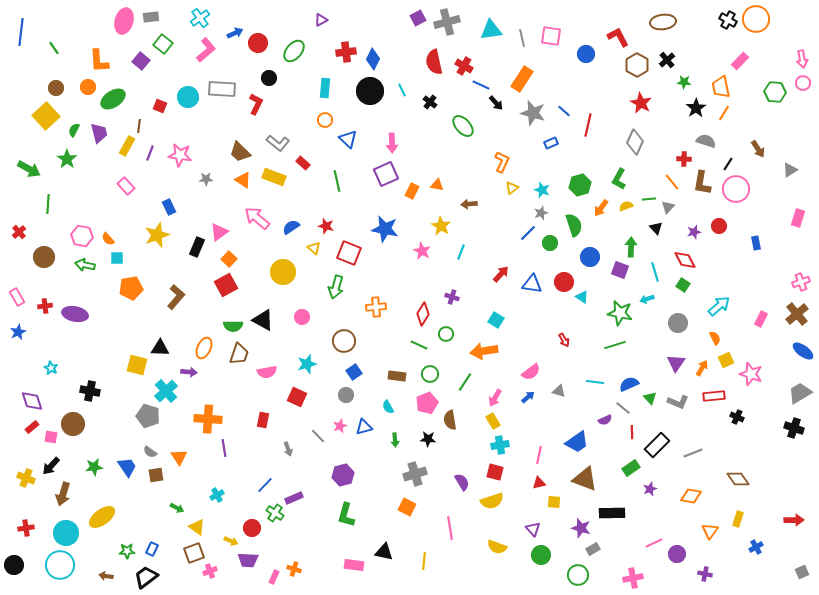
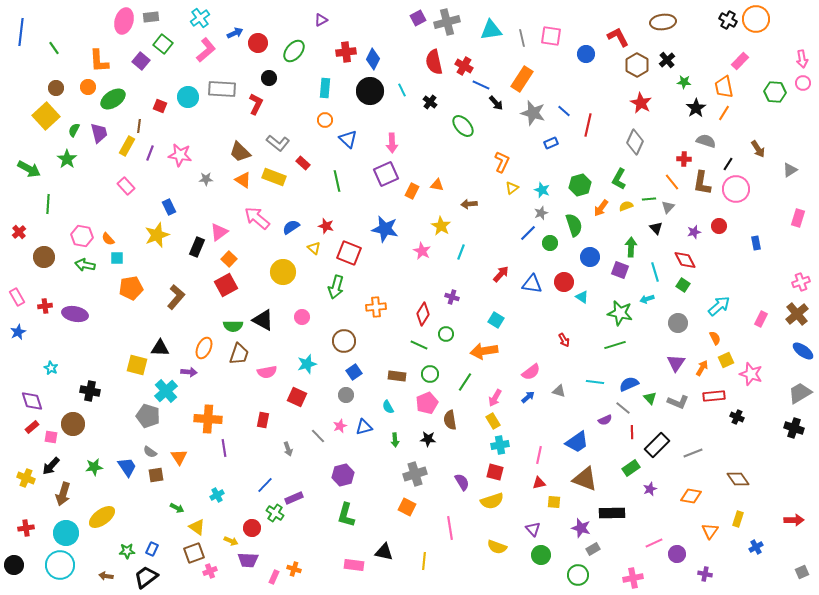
orange trapezoid at (721, 87): moved 3 px right
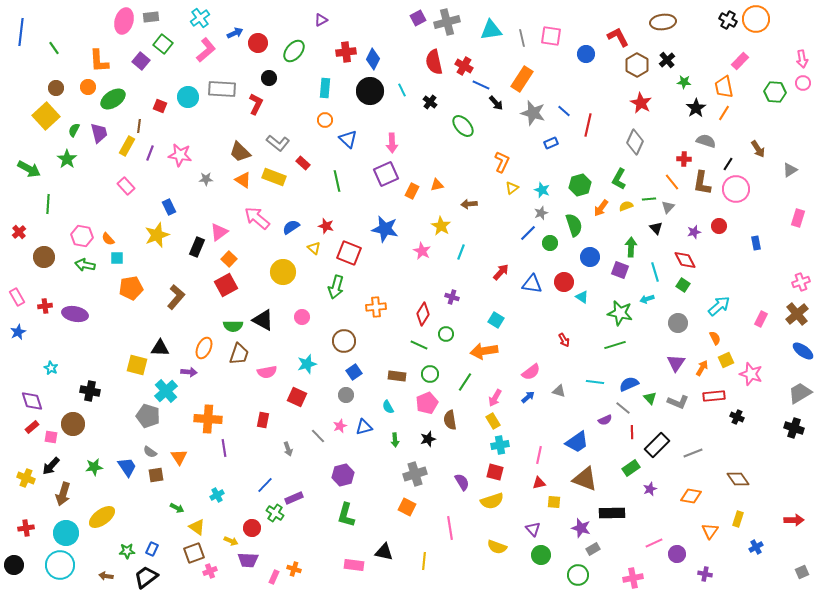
orange triangle at (437, 185): rotated 24 degrees counterclockwise
red arrow at (501, 274): moved 2 px up
black star at (428, 439): rotated 21 degrees counterclockwise
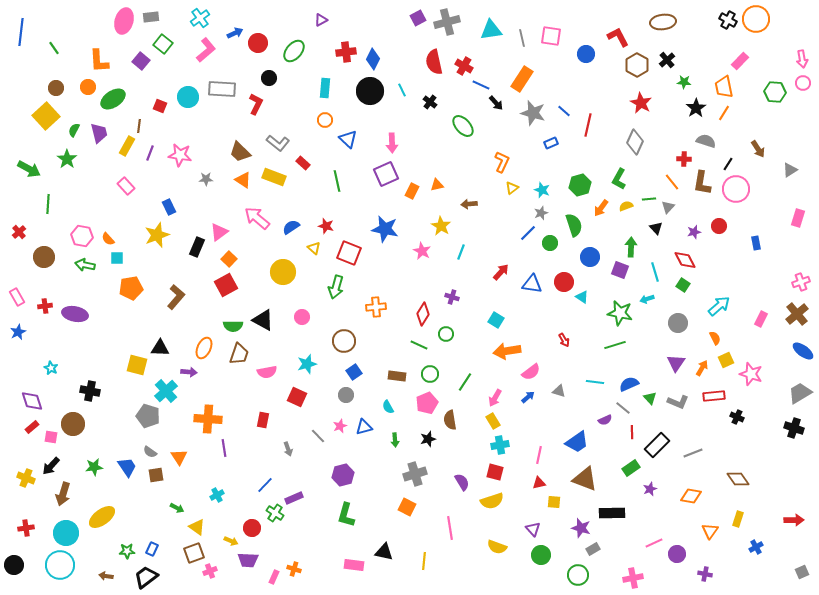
orange arrow at (484, 351): moved 23 px right
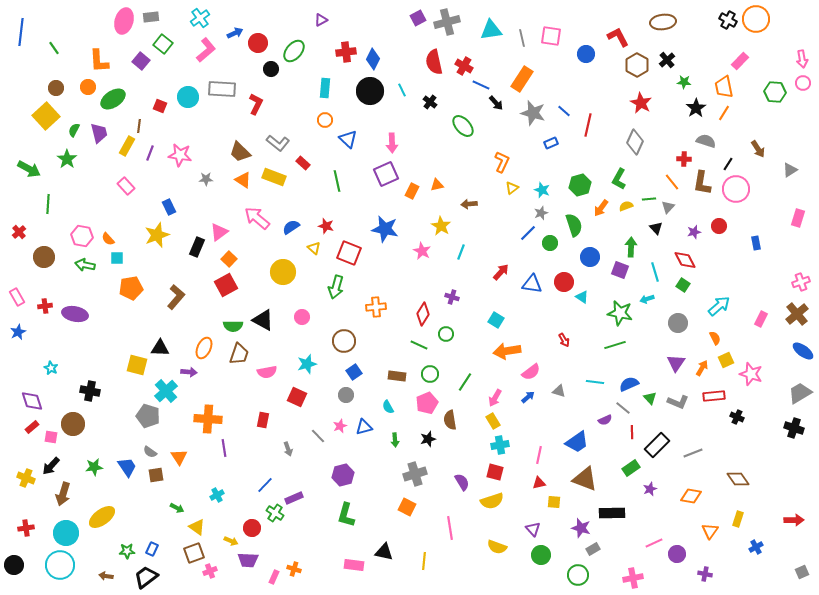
black circle at (269, 78): moved 2 px right, 9 px up
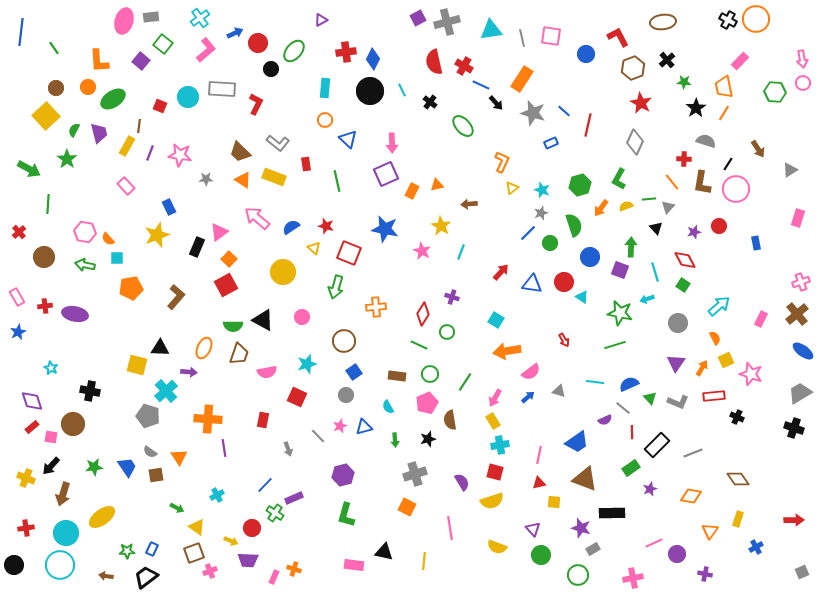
brown hexagon at (637, 65): moved 4 px left, 3 px down; rotated 10 degrees clockwise
red rectangle at (303, 163): moved 3 px right, 1 px down; rotated 40 degrees clockwise
pink hexagon at (82, 236): moved 3 px right, 4 px up
green circle at (446, 334): moved 1 px right, 2 px up
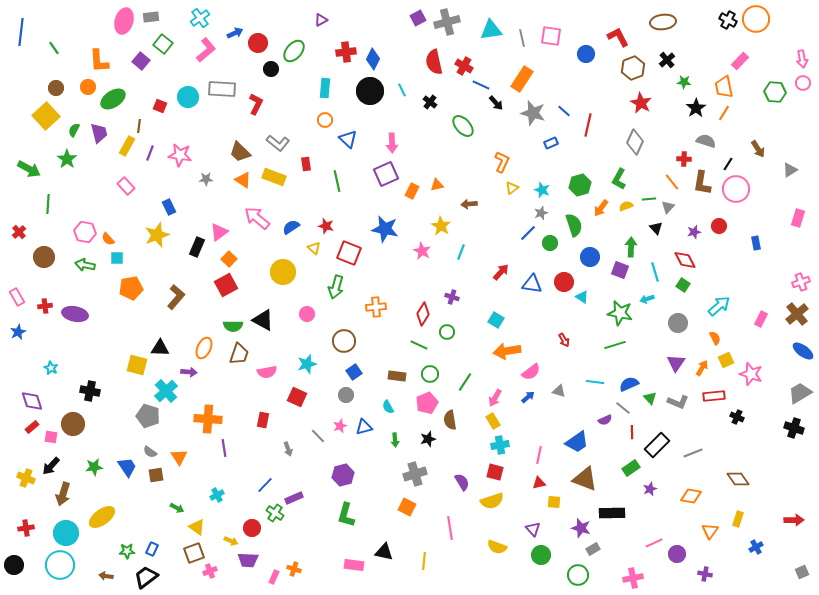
pink circle at (302, 317): moved 5 px right, 3 px up
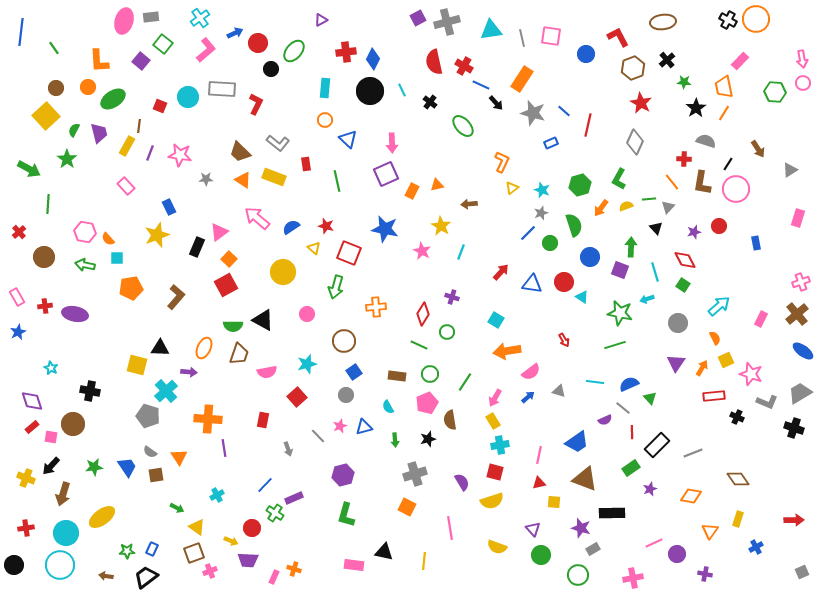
red square at (297, 397): rotated 24 degrees clockwise
gray L-shape at (678, 402): moved 89 px right
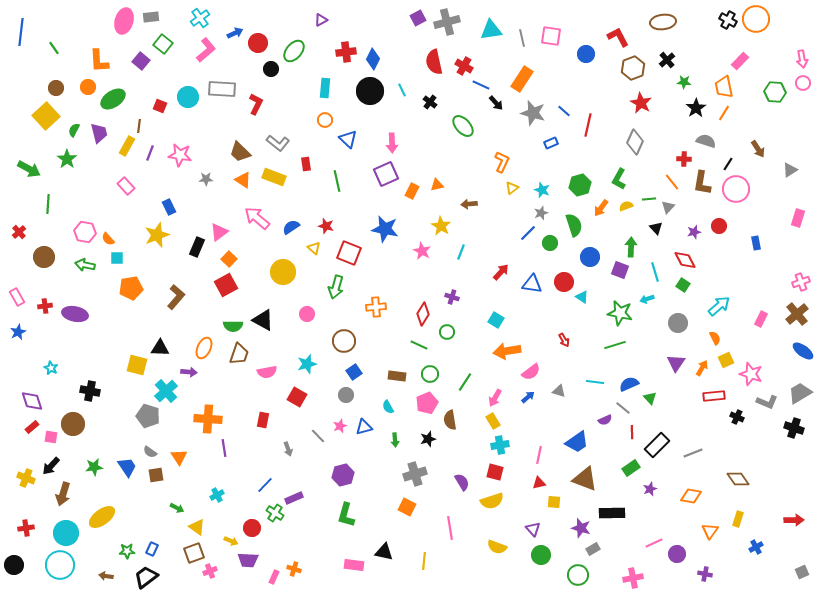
red square at (297, 397): rotated 18 degrees counterclockwise
